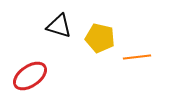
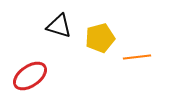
yellow pentagon: rotated 28 degrees counterclockwise
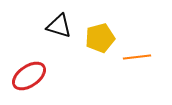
red ellipse: moved 1 px left
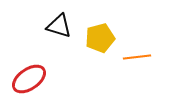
red ellipse: moved 3 px down
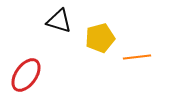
black triangle: moved 5 px up
red ellipse: moved 3 px left, 4 px up; rotated 20 degrees counterclockwise
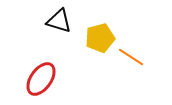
orange line: moved 6 px left; rotated 40 degrees clockwise
red ellipse: moved 15 px right, 4 px down
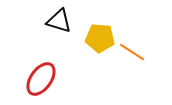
yellow pentagon: rotated 20 degrees clockwise
orange line: moved 1 px right, 5 px up
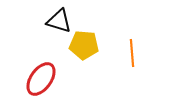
yellow pentagon: moved 16 px left, 7 px down
orange line: moved 1 px down; rotated 52 degrees clockwise
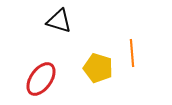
yellow pentagon: moved 14 px right, 23 px down; rotated 12 degrees clockwise
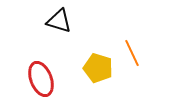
orange line: rotated 20 degrees counterclockwise
red ellipse: rotated 56 degrees counterclockwise
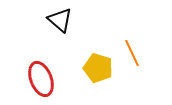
black triangle: moved 1 px right, 1 px up; rotated 24 degrees clockwise
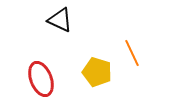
black triangle: rotated 16 degrees counterclockwise
yellow pentagon: moved 1 px left, 4 px down
